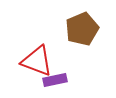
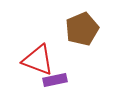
red triangle: moved 1 px right, 1 px up
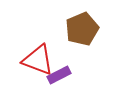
purple rectangle: moved 4 px right, 5 px up; rotated 15 degrees counterclockwise
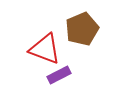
red triangle: moved 7 px right, 11 px up
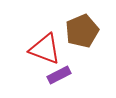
brown pentagon: moved 2 px down
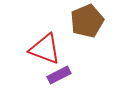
brown pentagon: moved 5 px right, 10 px up
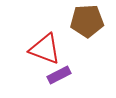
brown pentagon: rotated 20 degrees clockwise
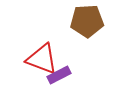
red triangle: moved 3 px left, 10 px down
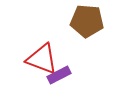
brown pentagon: rotated 8 degrees clockwise
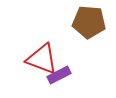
brown pentagon: moved 2 px right, 1 px down
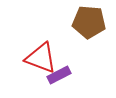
red triangle: moved 1 px left, 1 px up
